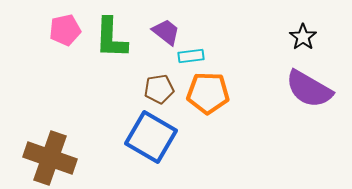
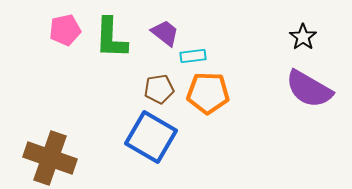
purple trapezoid: moved 1 px left, 1 px down
cyan rectangle: moved 2 px right
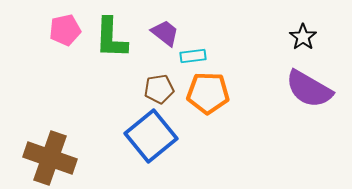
blue square: moved 1 px up; rotated 21 degrees clockwise
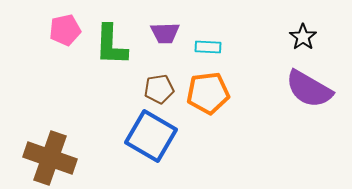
purple trapezoid: rotated 140 degrees clockwise
green L-shape: moved 7 px down
cyan rectangle: moved 15 px right, 9 px up; rotated 10 degrees clockwise
orange pentagon: rotated 9 degrees counterclockwise
blue square: rotated 21 degrees counterclockwise
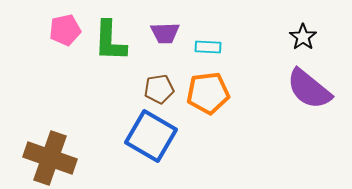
green L-shape: moved 1 px left, 4 px up
purple semicircle: rotated 9 degrees clockwise
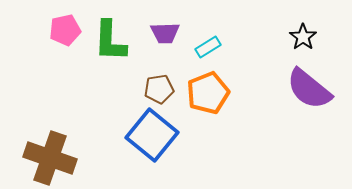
cyan rectangle: rotated 35 degrees counterclockwise
orange pentagon: rotated 15 degrees counterclockwise
blue square: moved 1 px right, 1 px up; rotated 9 degrees clockwise
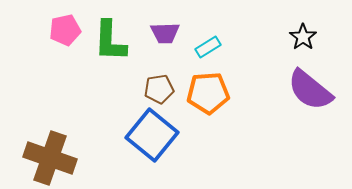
purple semicircle: moved 1 px right, 1 px down
orange pentagon: rotated 18 degrees clockwise
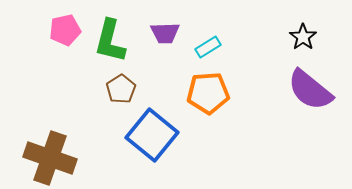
green L-shape: rotated 12 degrees clockwise
brown pentagon: moved 38 px left; rotated 24 degrees counterclockwise
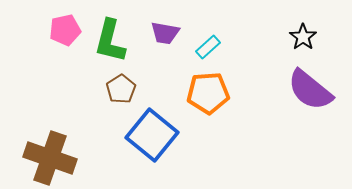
purple trapezoid: rotated 12 degrees clockwise
cyan rectangle: rotated 10 degrees counterclockwise
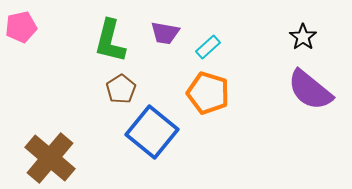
pink pentagon: moved 44 px left, 3 px up
orange pentagon: rotated 21 degrees clockwise
blue square: moved 3 px up
brown cross: rotated 21 degrees clockwise
